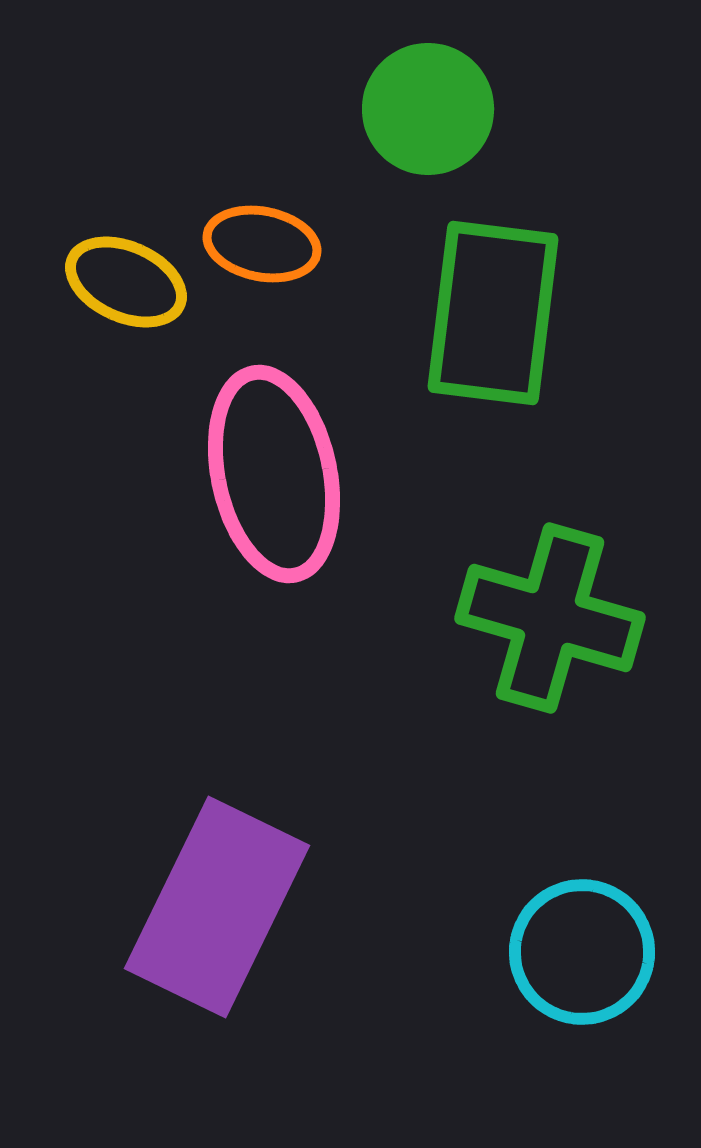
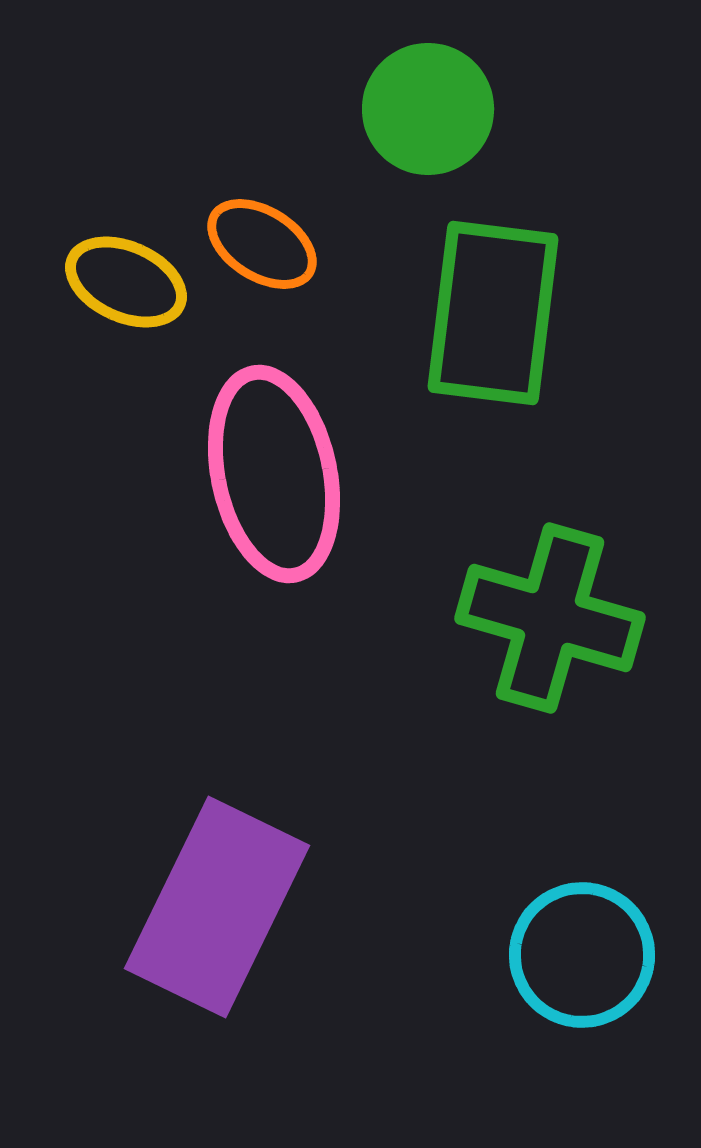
orange ellipse: rotated 21 degrees clockwise
cyan circle: moved 3 px down
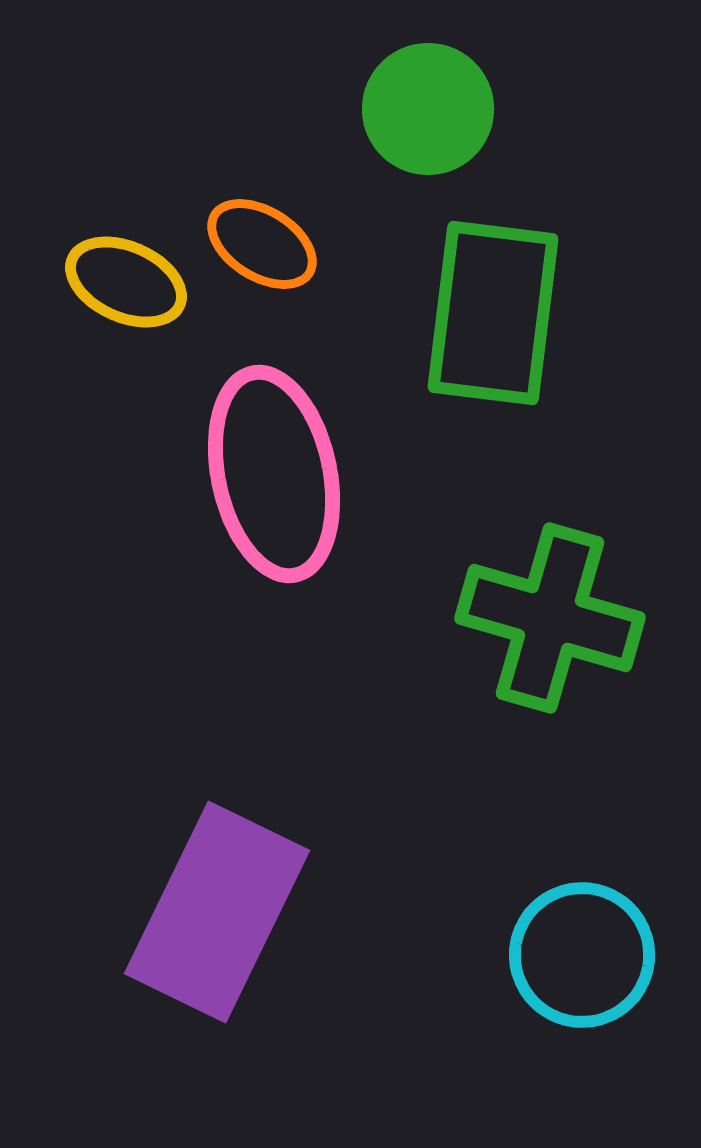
purple rectangle: moved 5 px down
